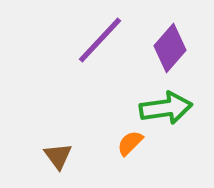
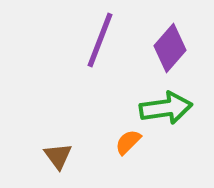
purple line: rotated 22 degrees counterclockwise
orange semicircle: moved 2 px left, 1 px up
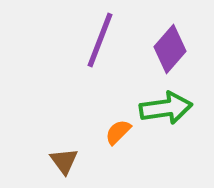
purple diamond: moved 1 px down
orange semicircle: moved 10 px left, 10 px up
brown triangle: moved 6 px right, 5 px down
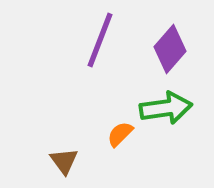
orange semicircle: moved 2 px right, 2 px down
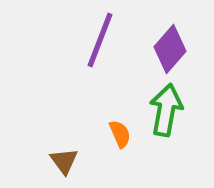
green arrow: moved 2 px down; rotated 72 degrees counterclockwise
orange semicircle: rotated 112 degrees clockwise
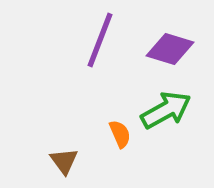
purple diamond: rotated 66 degrees clockwise
green arrow: rotated 51 degrees clockwise
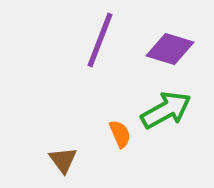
brown triangle: moved 1 px left, 1 px up
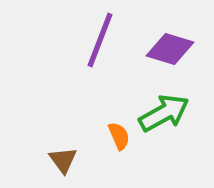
green arrow: moved 2 px left, 3 px down
orange semicircle: moved 1 px left, 2 px down
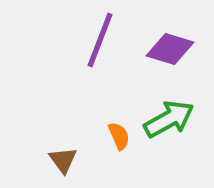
green arrow: moved 5 px right, 6 px down
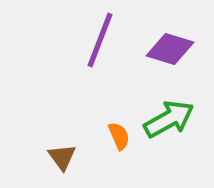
brown triangle: moved 1 px left, 3 px up
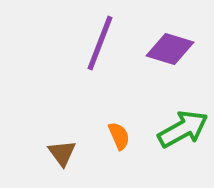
purple line: moved 3 px down
green arrow: moved 14 px right, 10 px down
brown triangle: moved 4 px up
